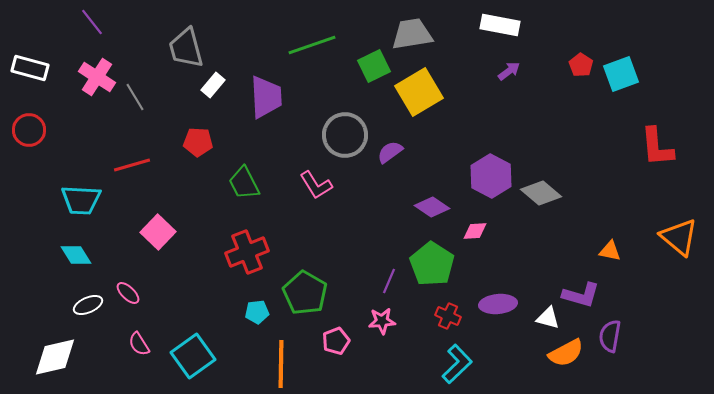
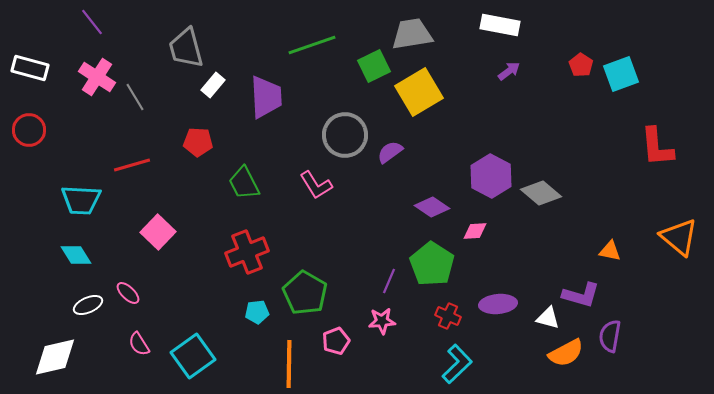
orange line at (281, 364): moved 8 px right
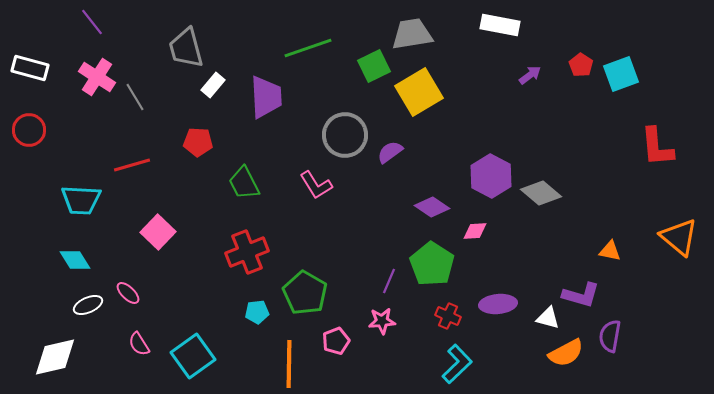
green line at (312, 45): moved 4 px left, 3 px down
purple arrow at (509, 71): moved 21 px right, 4 px down
cyan diamond at (76, 255): moved 1 px left, 5 px down
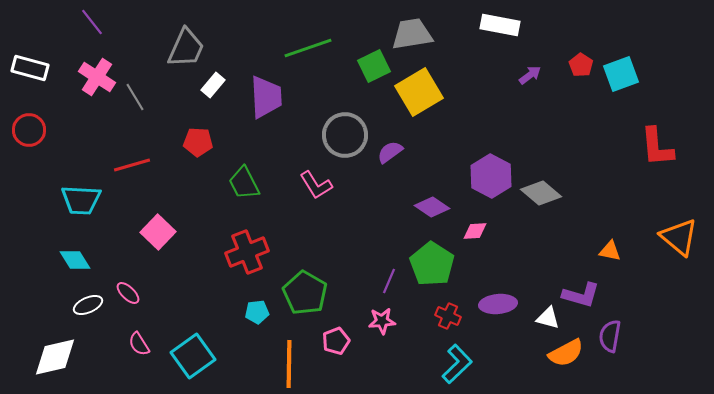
gray trapezoid at (186, 48): rotated 141 degrees counterclockwise
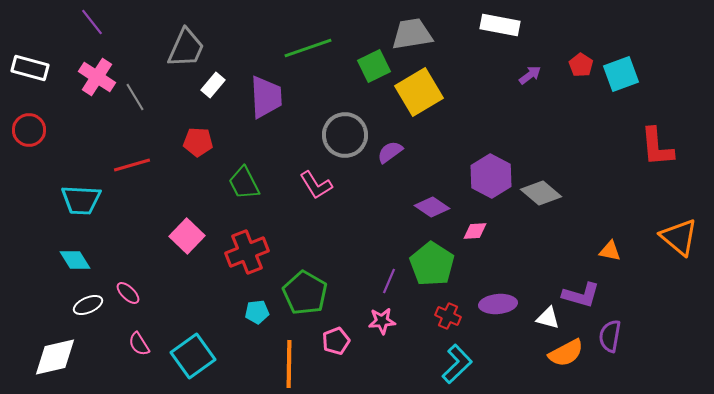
pink square at (158, 232): moved 29 px right, 4 px down
